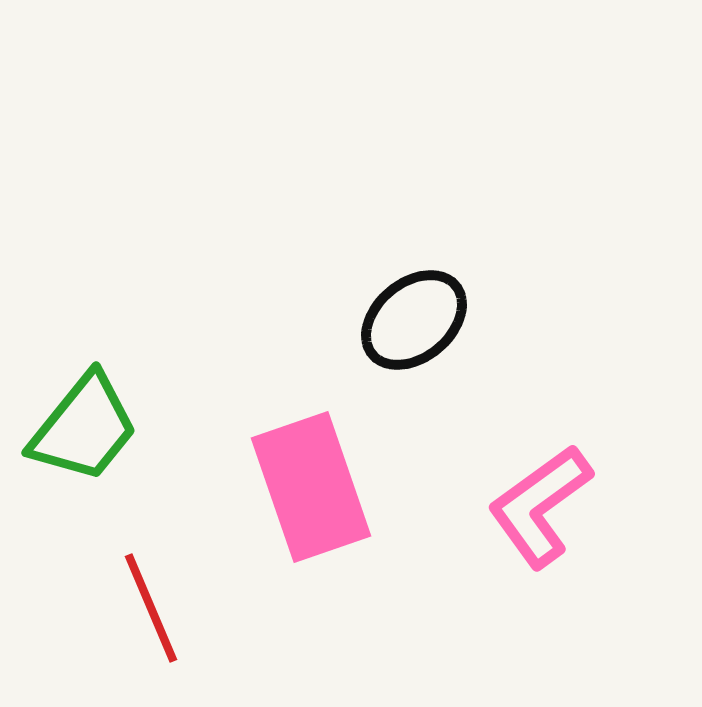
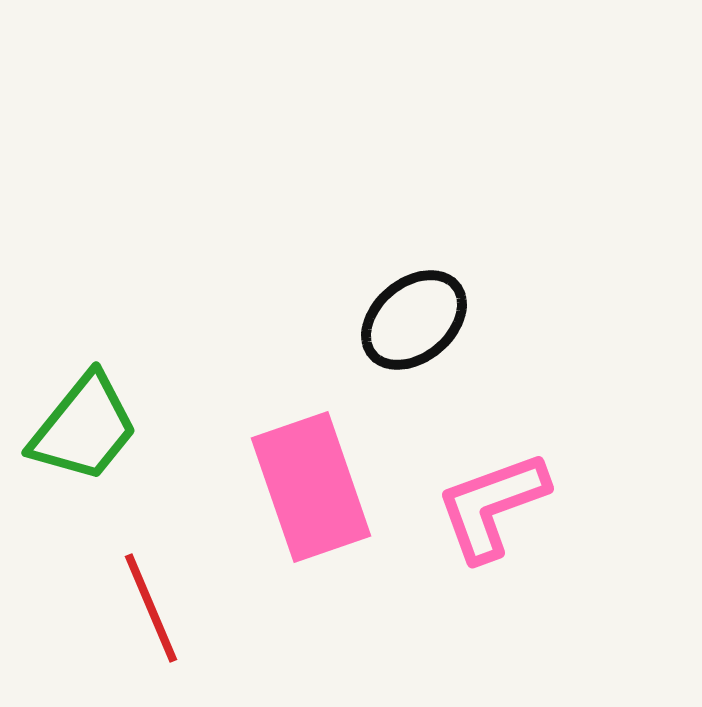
pink L-shape: moved 48 px left; rotated 16 degrees clockwise
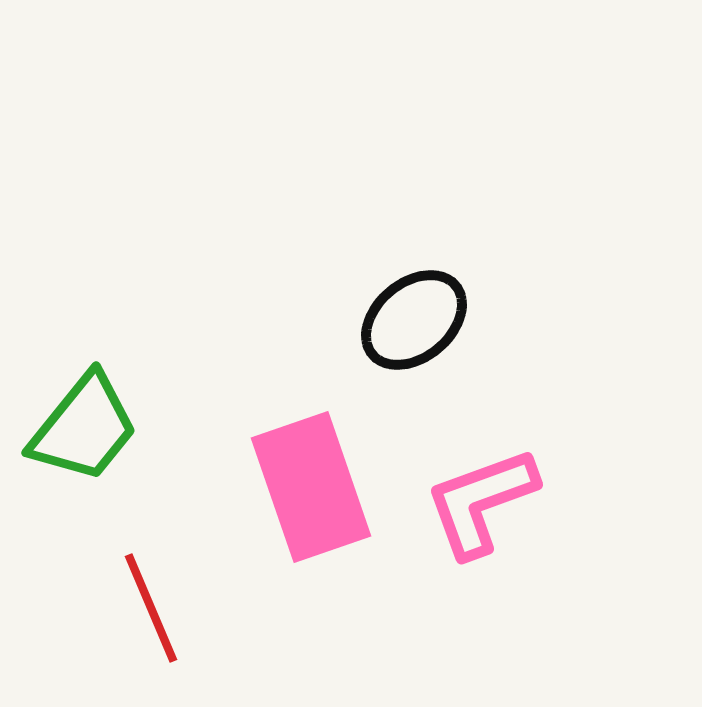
pink L-shape: moved 11 px left, 4 px up
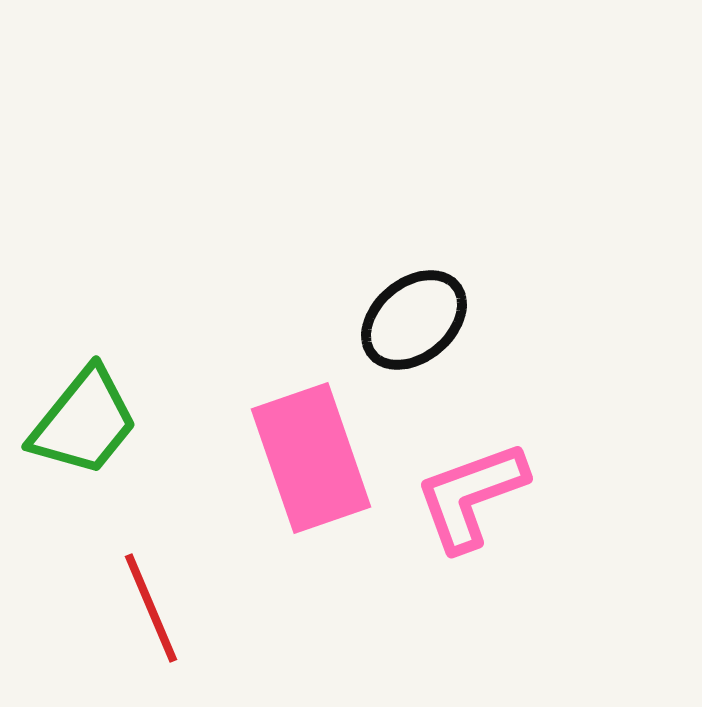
green trapezoid: moved 6 px up
pink rectangle: moved 29 px up
pink L-shape: moved 10 px left, 6 px up
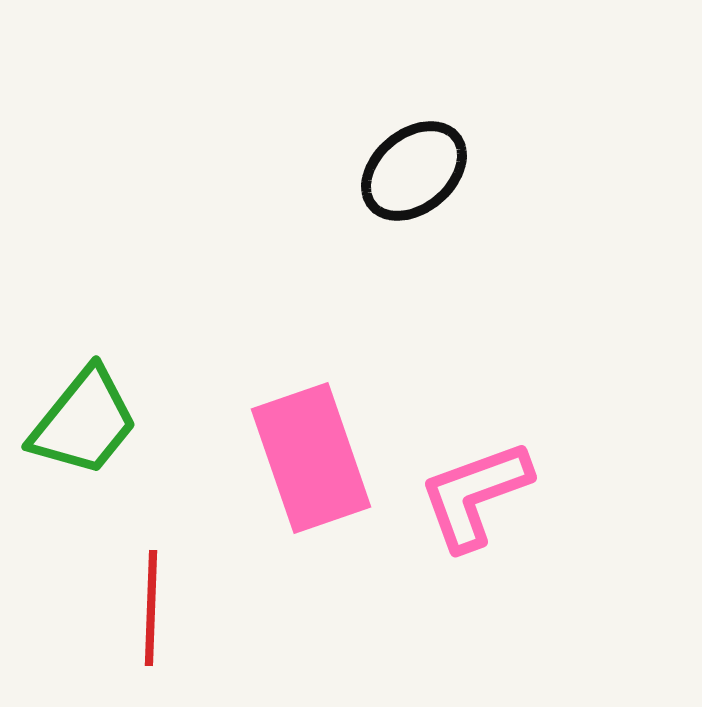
black ellipse: moved 149 px up
pink L-shape: moved 4 px right, 1 px up
red line: rotated 25 degrees clockwise
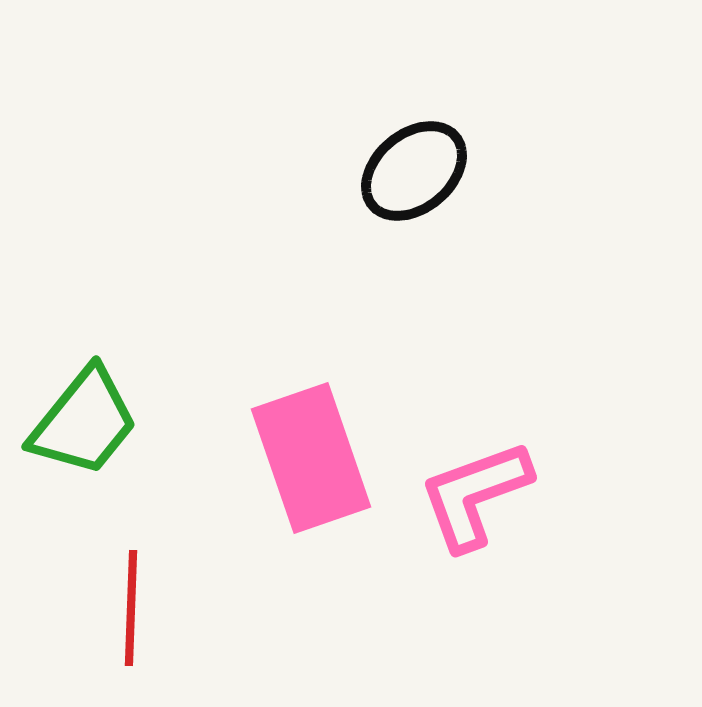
red line: moved 20 px left
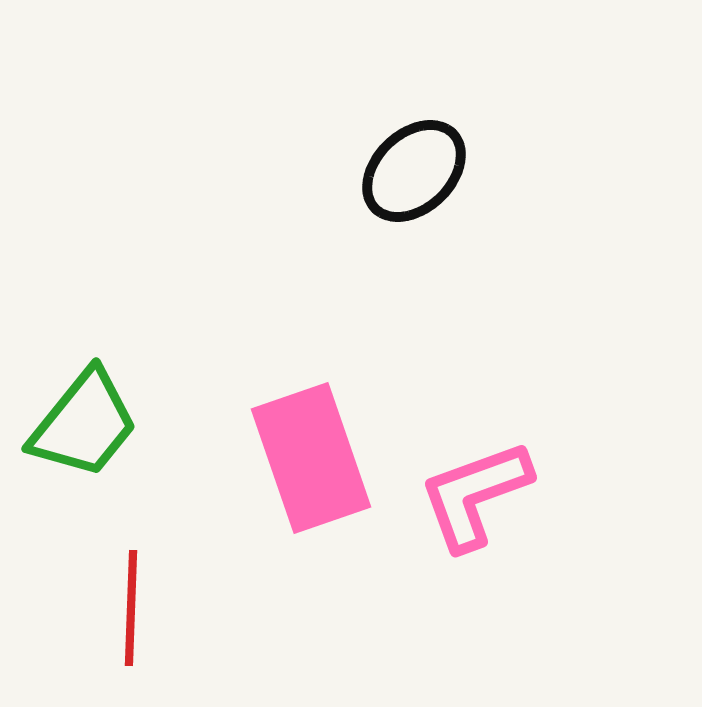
black ellipse: rotated 4 degrees counterclockwise
green trapezoid: moved 2 px down
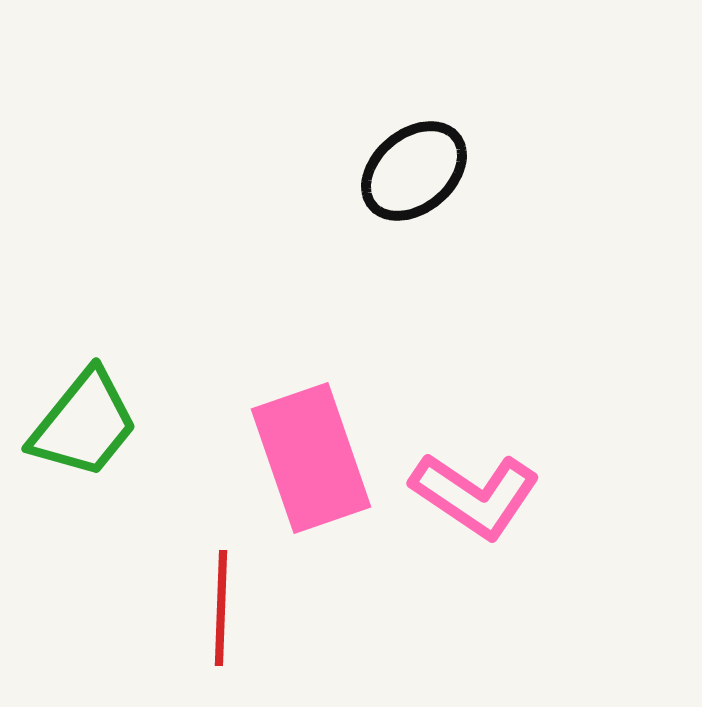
black ellipse: rotated 4 degrees clockwise
pink L-shape: rotated 126 degrees counterclockwise
red line: moved 90 px right
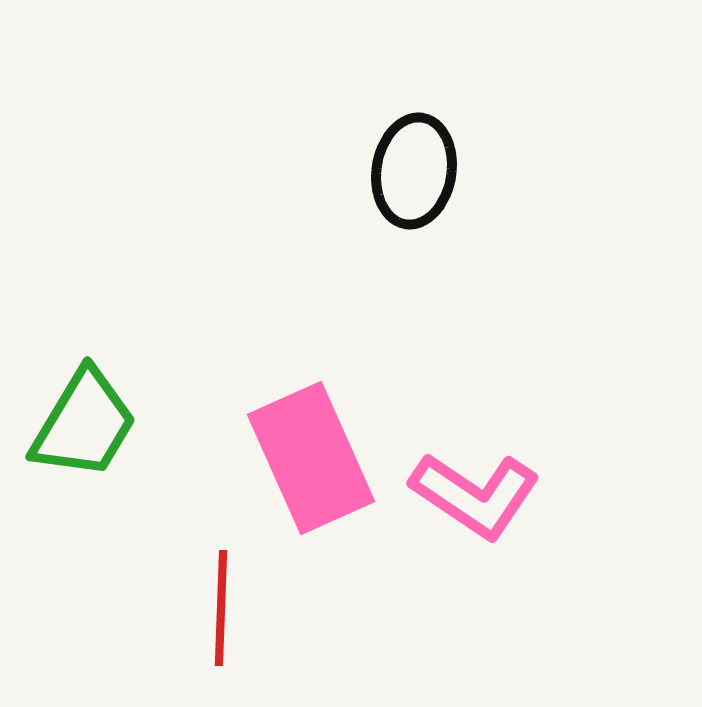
black ellipse: rotated 41 degrees counterclockwise
green trapezoid: rotated 8 degrees counterclockwise
pink rectangle: rotated 5 degrees counterclockwise
